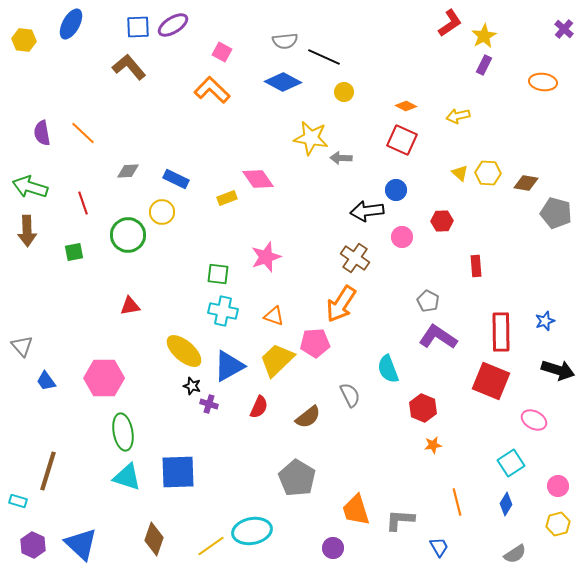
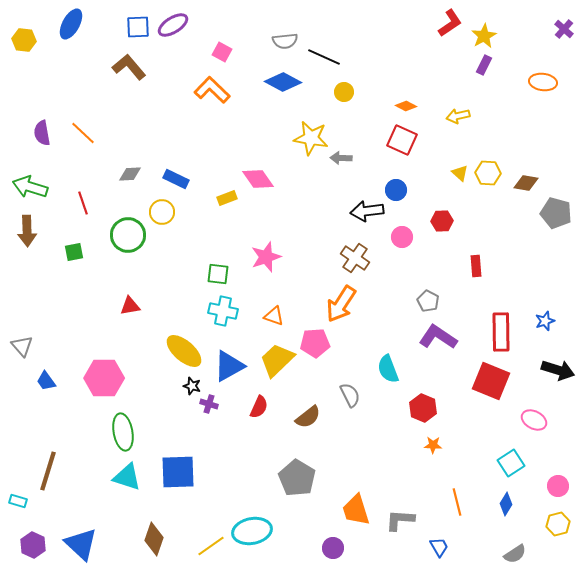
gray diamond at (128, 171): moved 2 px right, 3 px down
orange star at (433, 445): rotated 12 degrees clockwise
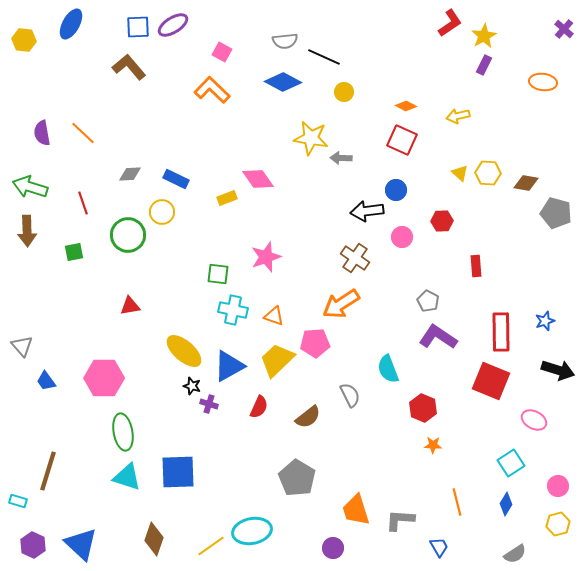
orange arrow at (341, 304): rotated 24 degrees clockwise
cyan cross at (223, 311): moved 10 px right, 1 px up
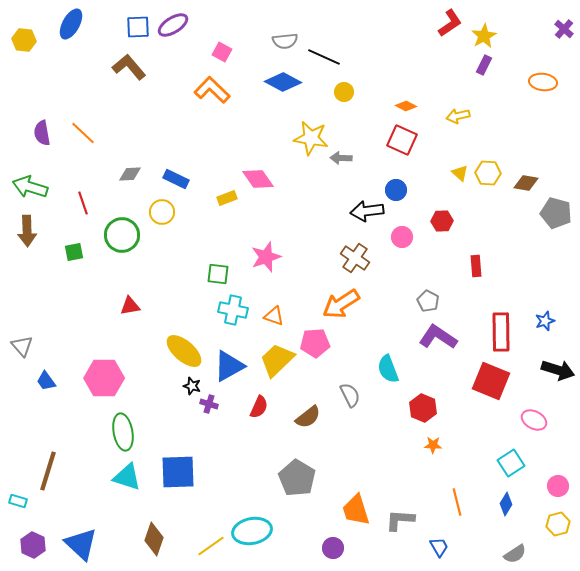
green circle at (128, 235): moved 6 px left
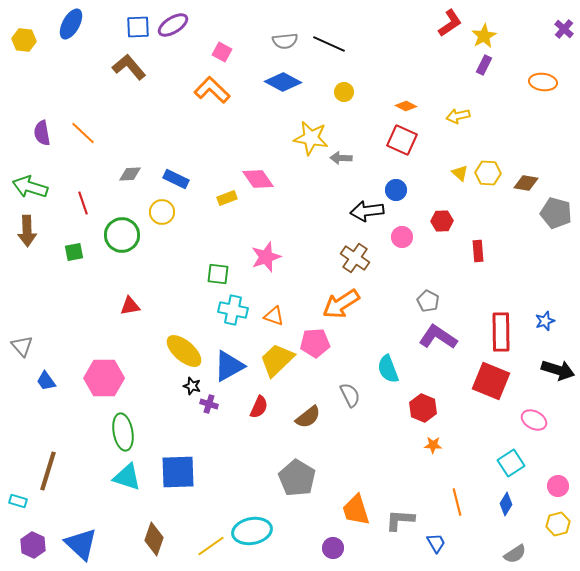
black line at (324, 57): moved 5 px right, 13 px up
red rectangle at (476, 266): moved 2 px right, 15 px up
blue trapezoid at (439, 547): moved 3 px left, 4 px up
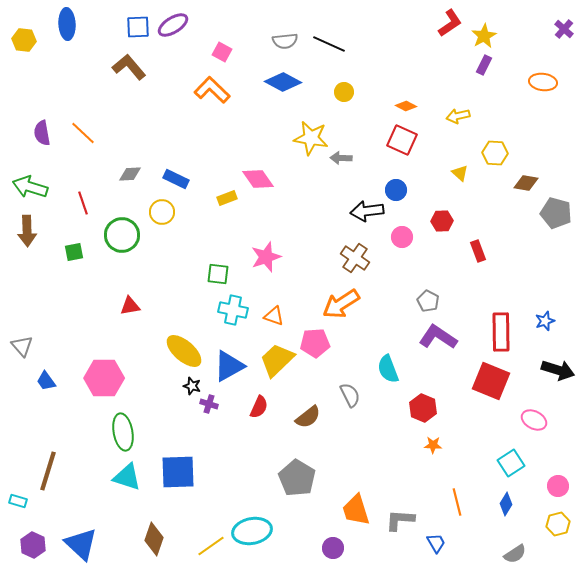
blue ellipse at (71, 24): moved 4 px left; rotated 32 degrees counterclockwise
yellow hexagon at (488, 173): moved 7 px right, 20 px up
red rectangle at (478, 251): rotated 15 degrees counterclockwise
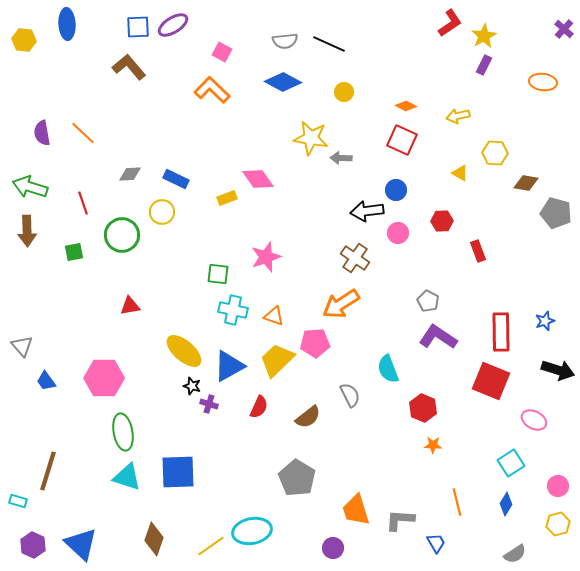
yellow triangle at (460, 173): rotated 12 degrees counterclockwise
pink circle at (402, 237): moved 4 px left, 4 px up
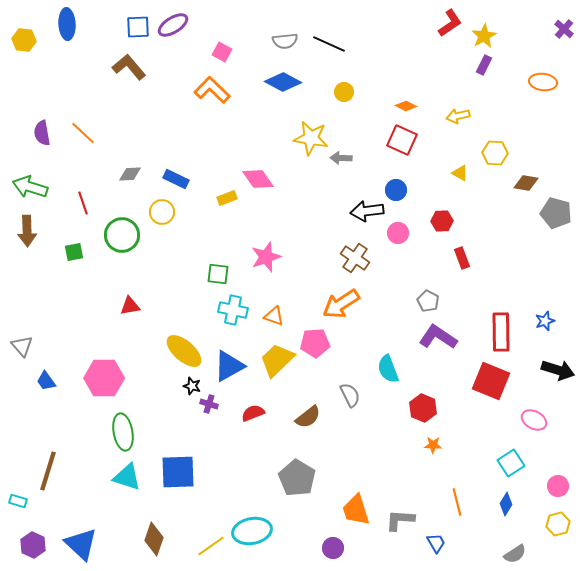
red rectangle at (478, 251): moved 16 px left, 7 px down
red semicircle at (259, 407): moved 6 px left, 6 px down; rotated 135 degrees counterclockwise
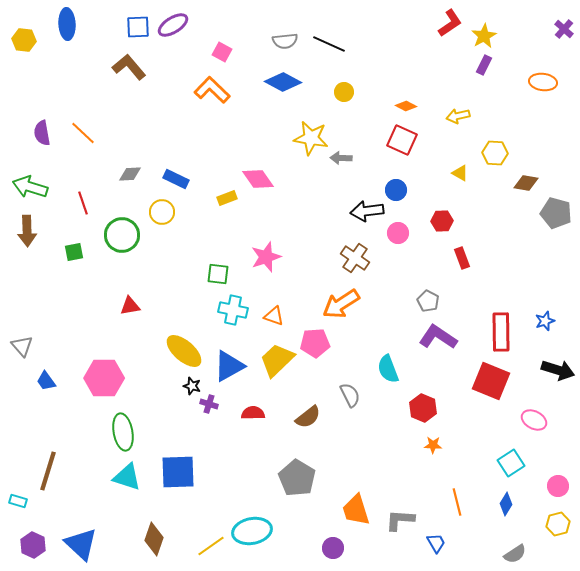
red semicircle at (253, 413): rotated 20 degrees clockwise
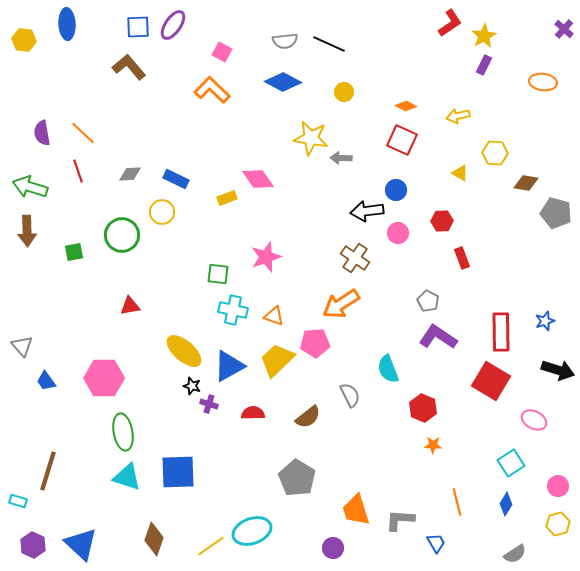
purple ellipse at (173, 25): rotated 24 degrees counterclockwise
red line at (83, 203): moved 5 px left, 32 px up
red square at (491, 381): rotated 9 degrees clockwise
cyan ellipse at (252, 531): rotated 9 degrees counterclockwise
